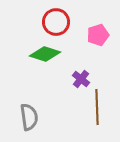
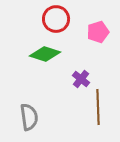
red circle: moved 3 px up
pink pentagon: moved 3 px up
brown line: moved 1 px right
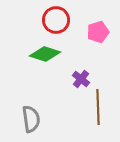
red circle: moved 1 px down
gray semicircle: moved 2 px right, 2 px down
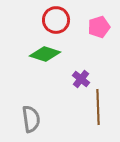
pink pentagon: moved 1 px right, 5 px up
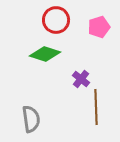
brown line: moved 2 px left
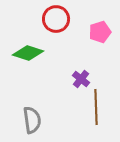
red circle: moved 1 px up
pink pentagon: moved 1 px right, 5 px down
green diamond: moved 17 px left, 1 px up
gray semicircle: moved 1 px right, 1 px down
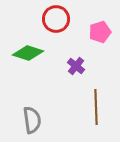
purple cross: moved 5 px left, 13 px up
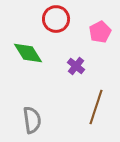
pink pentagon: rotated 10 degrees counterclockwise
green diamond: rotated 40 degrees clockwise
brown line: rotated 20 degrees clockwise
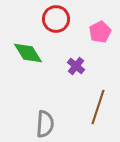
brown line: moved 2 px right
gray semicircle: moved 13 px right, 4 px down; rotated 12 degrees clockwise
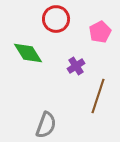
purple cross: rotated 18 degrees clockwise
brown line: moved 11 px up
gray semicircle: moved 1 px right, 1 px down; rotated 16 degrees clockwise
